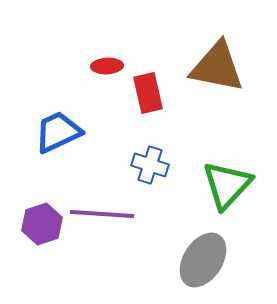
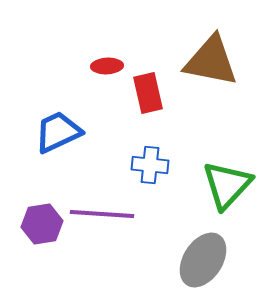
brown triangle: moved 6 px left, 6 px up
blue cross: rotated 12 degrees counterclockwise
purple hexagon: rotated 9 degrees clockwise
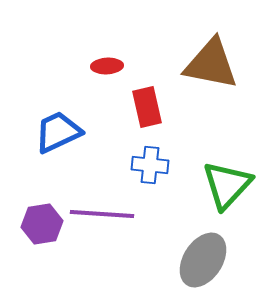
brown triangle: moved 3 px down
red rectangle: moved 1 px left, 14 px down
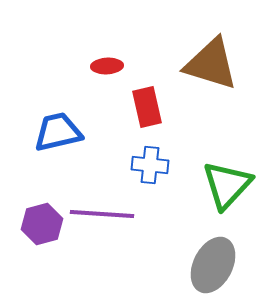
brown triangle: rotated 6 degrees clockwise
blue trapezoid: rotated 12 degrees clockwise
purple hexagon: rotated 6 degrees counterclockwise
gray ellipse: moved 10 px right, 5 px down; rotated 6 degrees counterclockwise
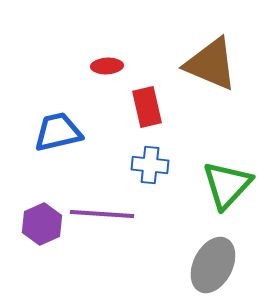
brown triangle: rotated 6 degrees clockwise
purple hexagon: rotated 9 degrees counterclockwise
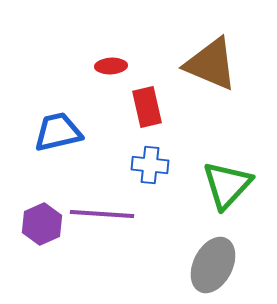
red ellipse: moved 4 px right
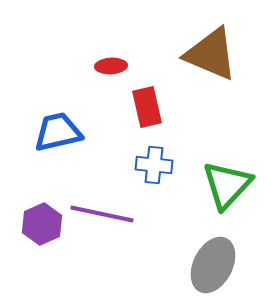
brown triangle: moved 10 px up
blue cross: moved 4 px right
purple line: rotated 8 degrees clockwise
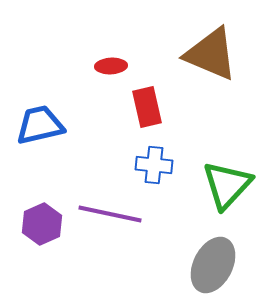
blue trapezoid: moved 18 px left, 7 px up
purple line: moved 8 px right
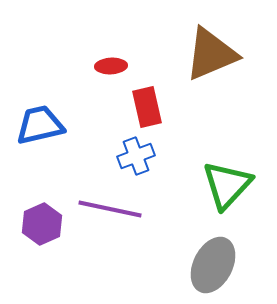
brown triangle: rotated 46 degrees counterclockwise
blue cross: moved 18 px left, 9 px up; rotated 27 degrees counterclockwise
purple line: moved 5 px up
